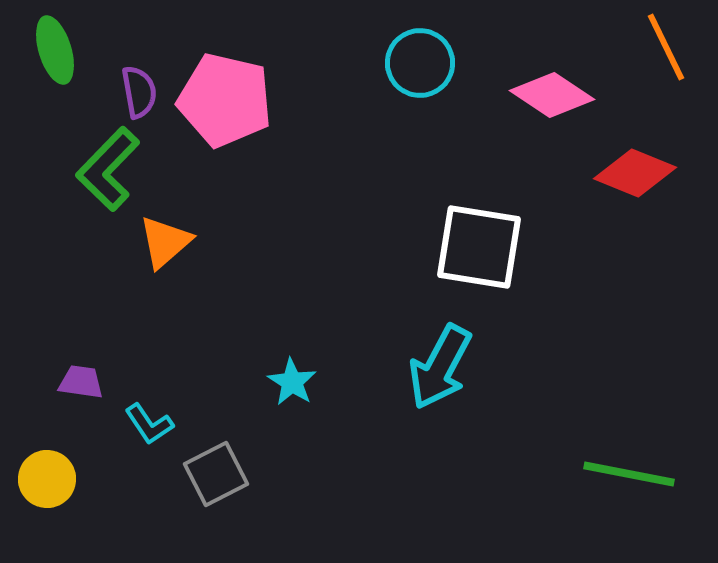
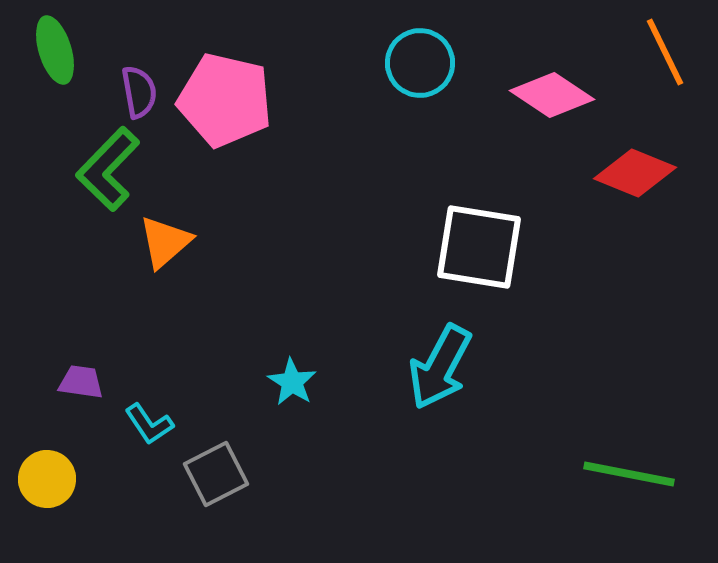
orange line: moved 1 px left, 5 px down
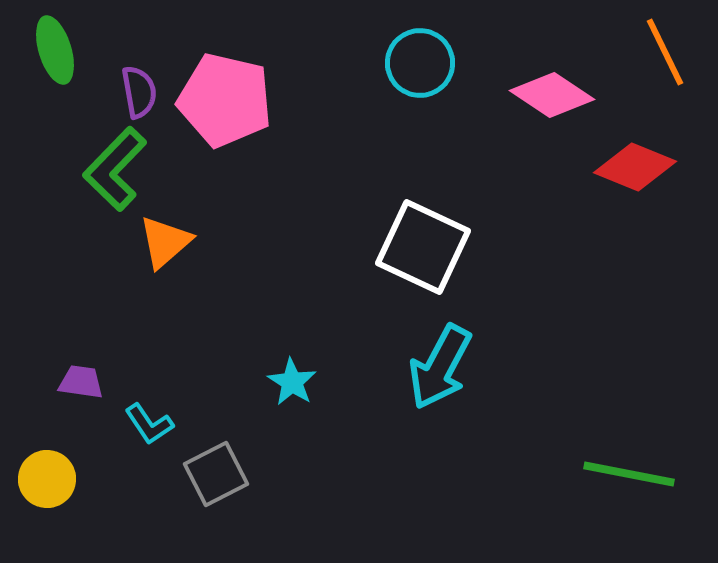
green L-shape: moved 7 px right
red diamond: moved 6 px up
white square: moved 56 px left; rotated 16 degrees clockwise
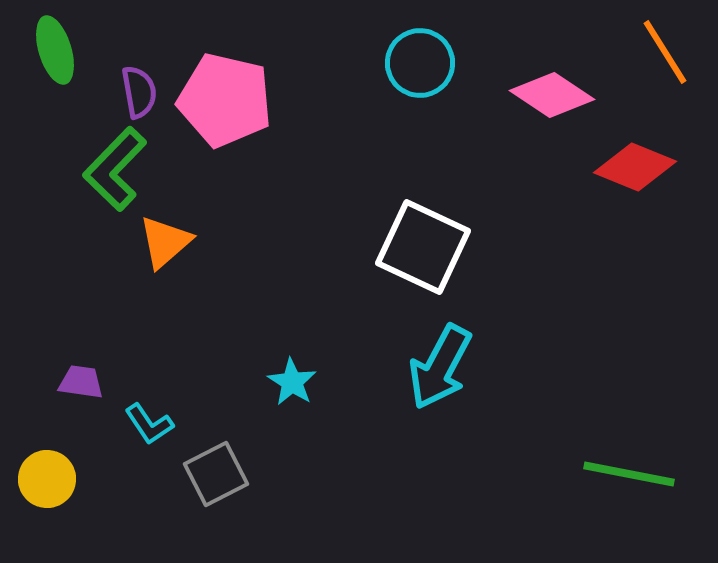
orange line: rotated 6 degrees counterclockwise
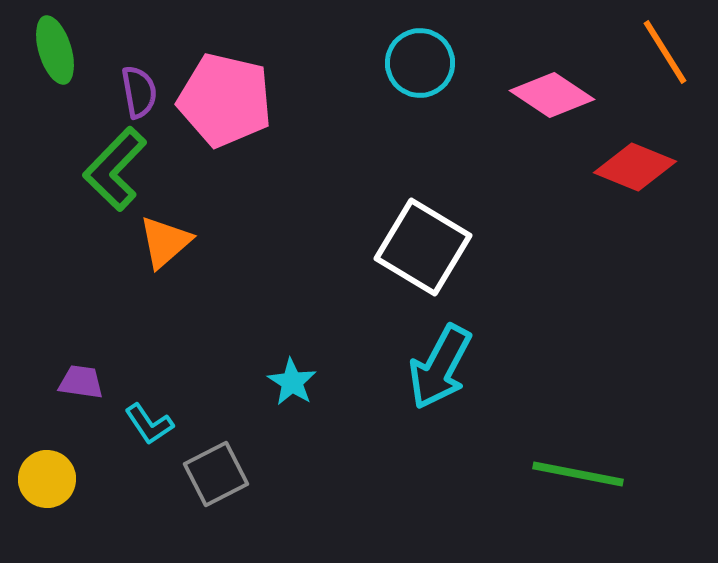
white square: rotated 6 degrees clockwise
green line: moved 51 px left
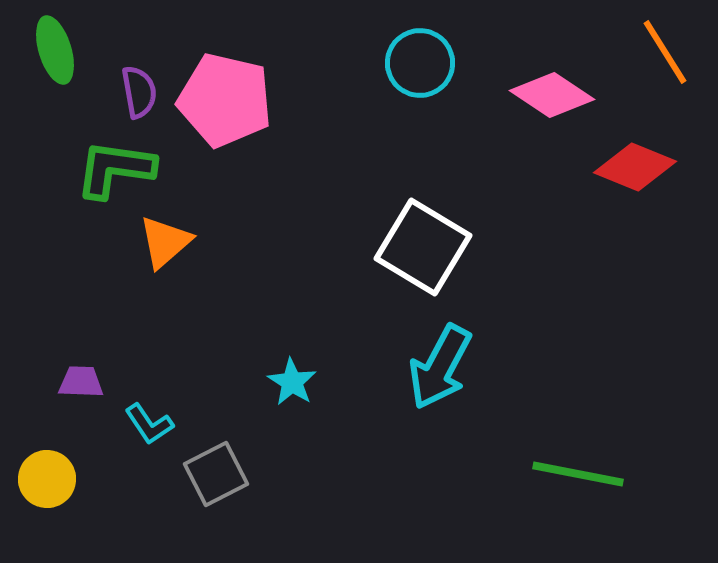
green L-shape: rotated 54 degrees clockwise
purple trapezoid: rotated 6 degrees counterclockwise
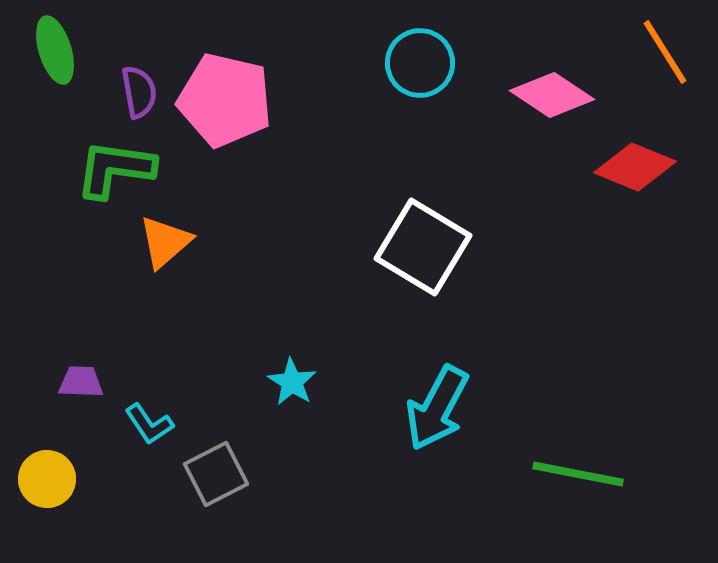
cyan arrow: moved 3 px left, 41 px down
